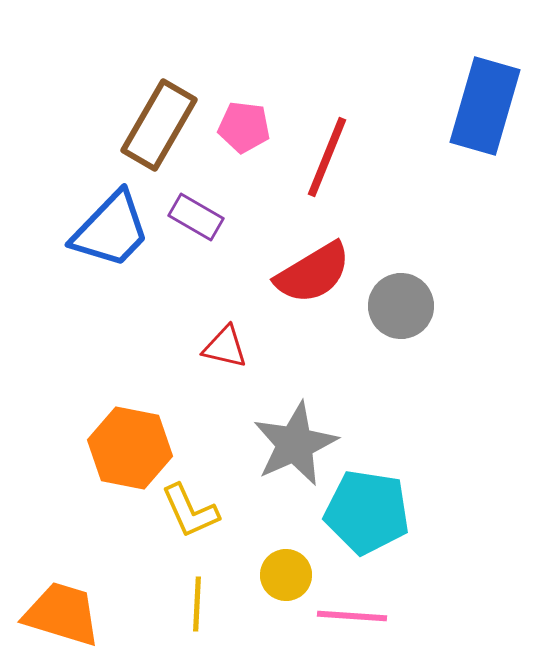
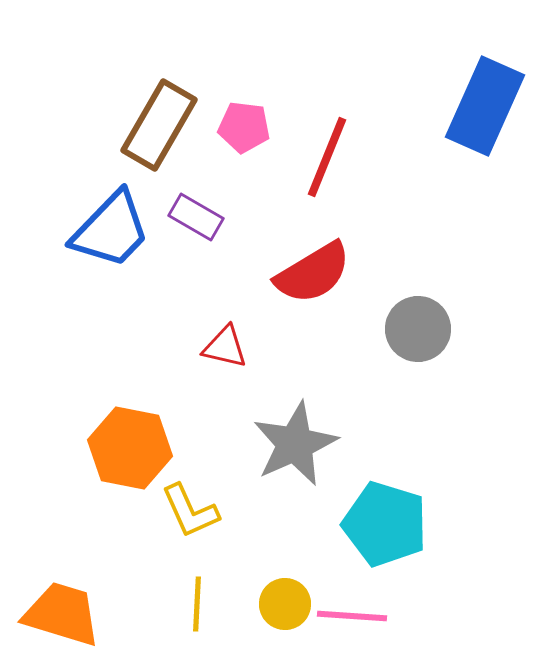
blue rectangle: rotated 8 degrees clockwise
gray circle: moved 17 px right, 23 px down
cyan pentagon: moved 18 px right, 12 px down; rotated 8 degrees clockwise
yellow circle: moved 1 px left, 29 px down
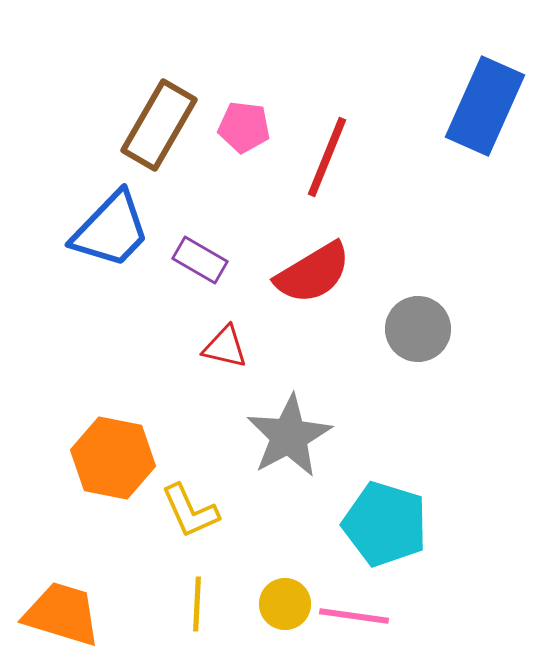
purple rectangle: moved 4 px right, 43 px down
gray star: moved 6 px left, 8 px up; rotated 4 degrees counterclockwise
orange hexagon: moved 17 px left, 10 px down
pink line: moved 2 px right; rotated 4 degrees clockwise
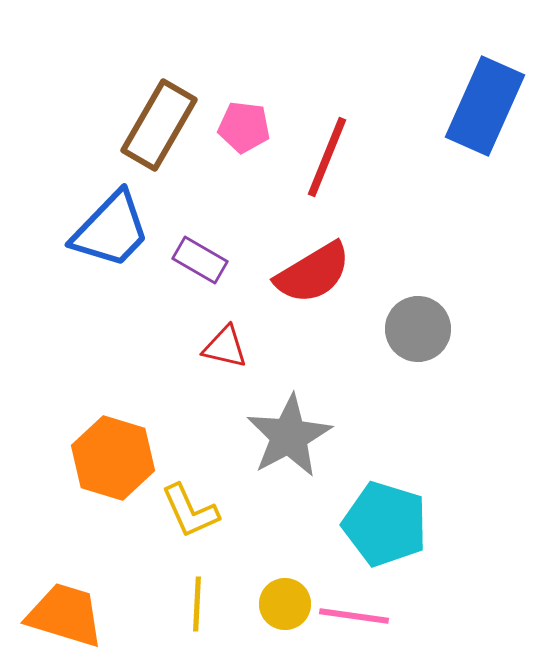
orange hexagon: rotated 6 degrees clockwise
orange trapezoid: moved 3 px right, 1 px down
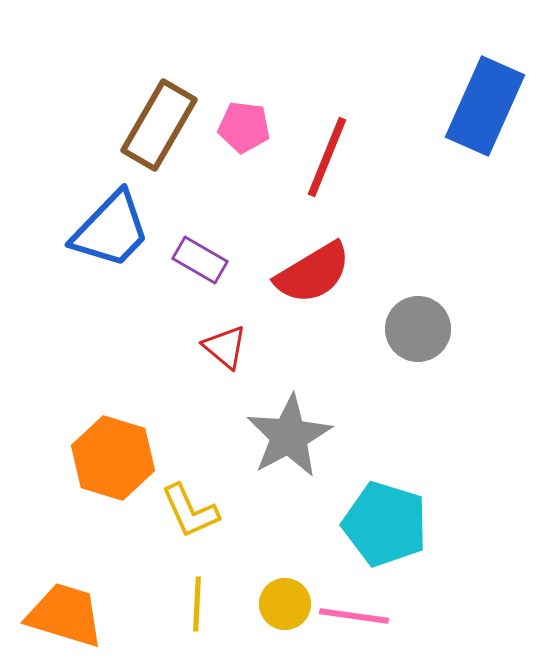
red triangle: rotated 27 degrees clockwise
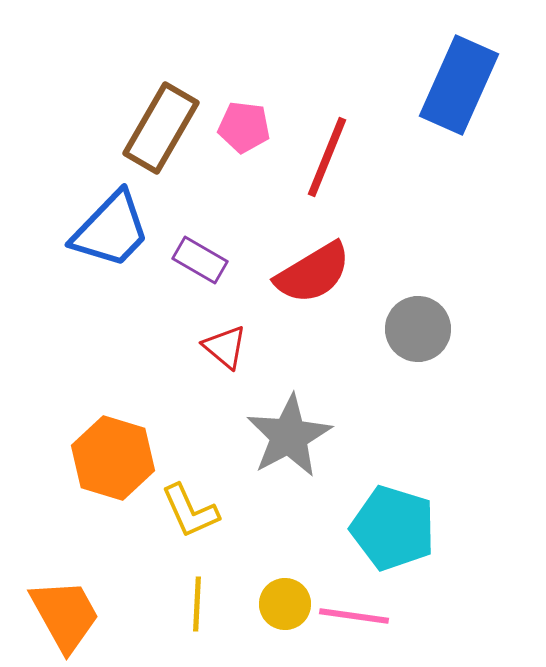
blue rectangle: moved 26 px left, 21 px up
brown rectangle: moved 2 px right, 3 px down
cyan pentagon: moved 8 px right, 4 px down
orange trapezoid: rotated 44 degrees clockwise
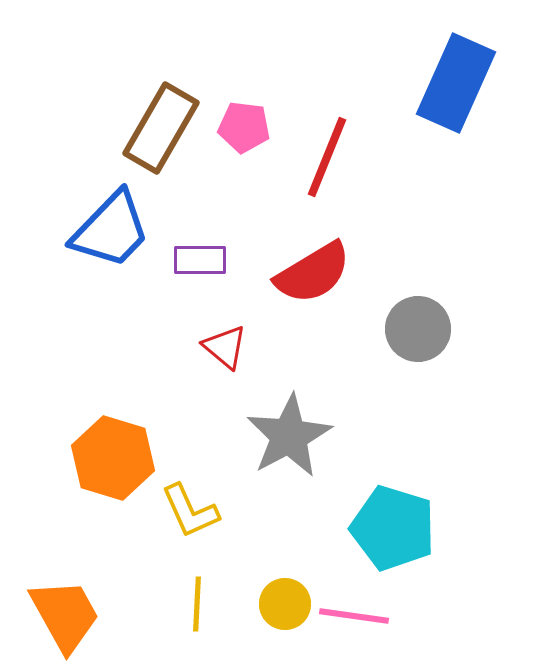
blue rectangle: moved 3 px left, 2 px up
purple rectangle: rotated 30 degrees counterclockwise
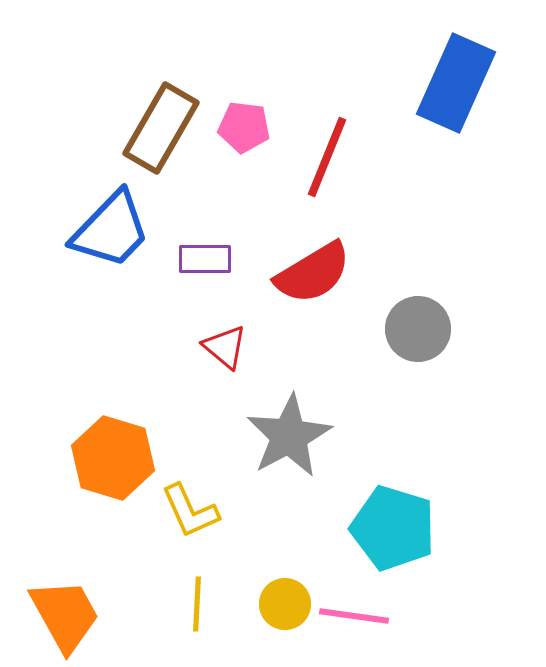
purple rectangle: moved 5 px right, 1 px up
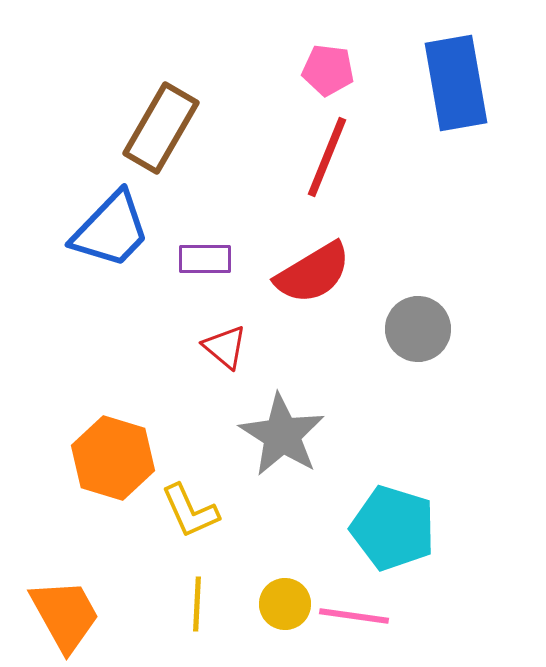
blue rectangle: rotated 34 degrees counterclockwise
pink pentagon: moved 84 px right, 57 px up
gray star: moved 7 px left, 1 px up; rotated 12 degrees counterclockwise
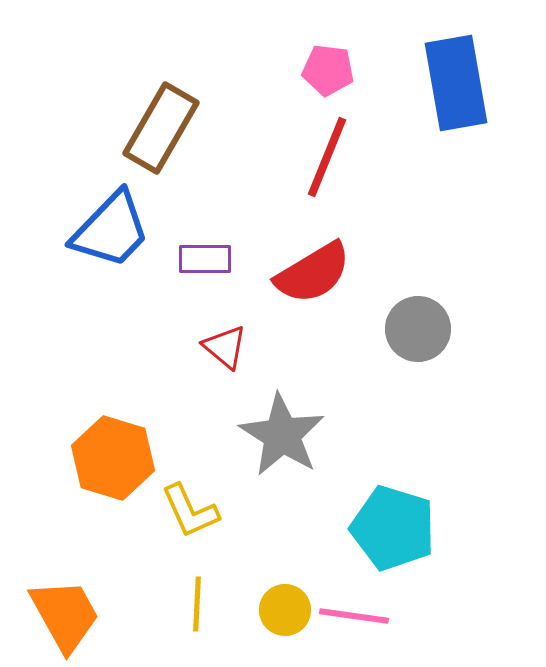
yellow circle: moved 6 px down
